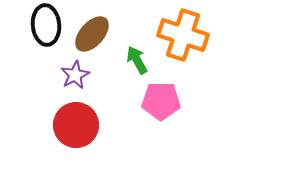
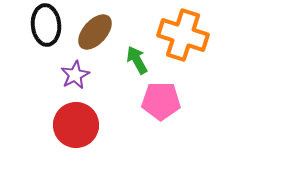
brown ellipse: moved 3 px right, 2 px up
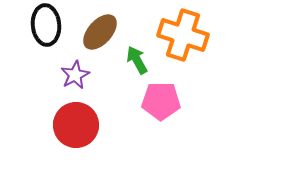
brown ellipse: moved 5 px right
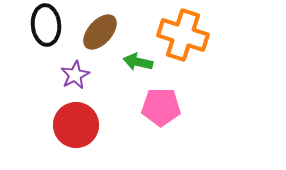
green arrow: moved 1 px right, 2 px down; rotated 48 degrees counterclockwise
pink pentagon: moved 6 px down
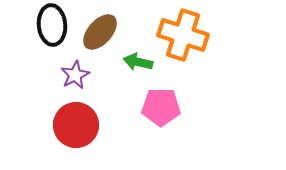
black ellipse: moved 6 px right
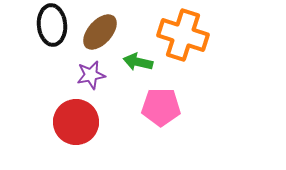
purple star: moved 16 px right; rotated 16 degrees clockwise
red circle: moved 3 px up
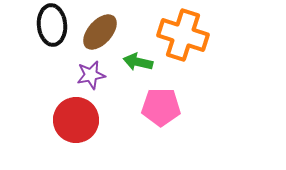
red circle: moved 2 px up
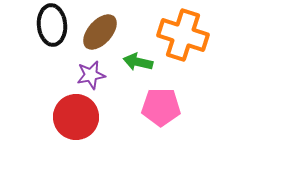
red circle: moved 3 px up
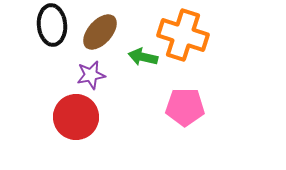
green arrow: moved 5 px right, 5 px up
pink pentagon: moved 24 px right
